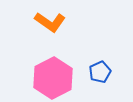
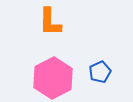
orange L-shape: rotated 56 degrees clockwise
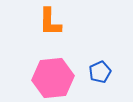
pink hexagon: rotated 21 degrees clockwise
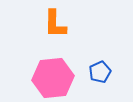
orange L-shape: moved 5 px right, 2 px down
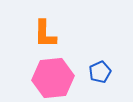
orange L-shape: moved 10 px left, 10 px down
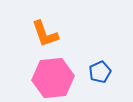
orange L-shape: rotated 20 degrees counterclockwise
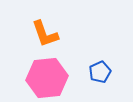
pink hexagon: moved 6 px left
